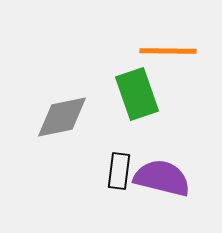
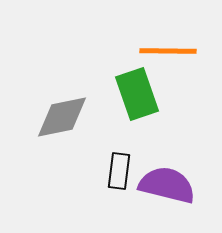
purple semicircle: moved 5 px right, 7 px down
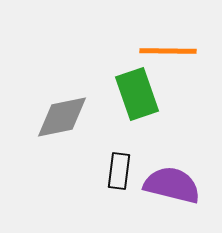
purple semicircle: moved 5 px right
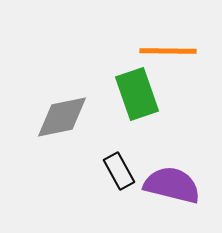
black rectangle: rotated 36 degrees counterclockwise
